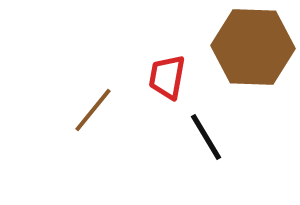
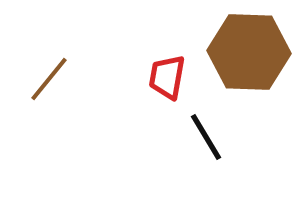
brown hexagon: moved 4 px left, 5 px down
brown line: moved 44 px left, 31 px up
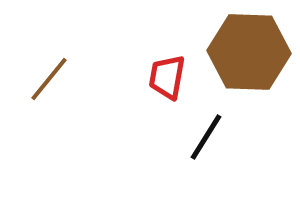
black line: rotated 63 degrees clockwise
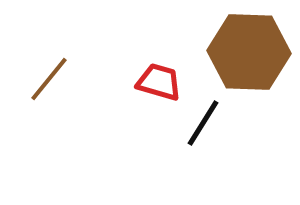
red trapezoid: moved 8 px left, 5 px down; rotated 96 degrees clockwise
black line: moved 3 px left, 14 px up
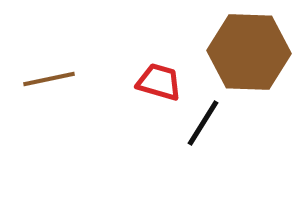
brown line: rotated 39 degrees clockwise
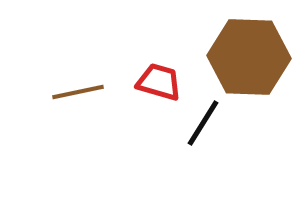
brown hexagon: moved 5 px down
brown line: moved 29 px right, 13 px down
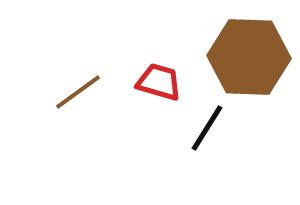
brown line: rotated 24 degrees counterclockwise
black line: moved 4 px right, 5 px down
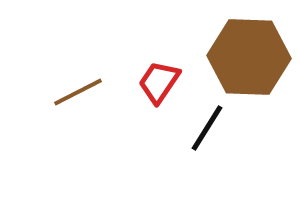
red trapezoid: rotated 72 degrees counterclockwise
brown line: rotated 9 degrees clockwise
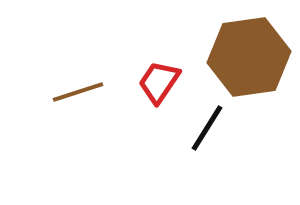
brown hexagon: rotated 10 degrees counterclockwise
brown line: rotated 9 degrees clockwise
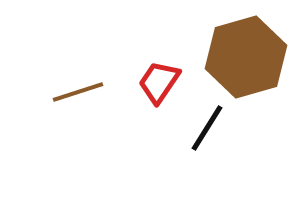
brown hexagon: moved 3 px left; rotated 8 degrees counterclockwise
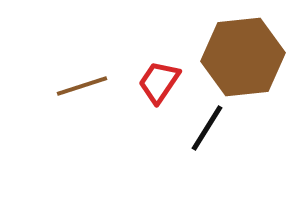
brown hexagon: moved 3 px left; rotated 10 degrees clockwise
brown line: moved 4 px right, 6 px up
